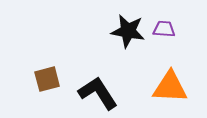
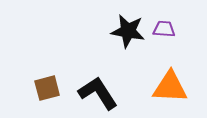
brown square: moved 9 px down
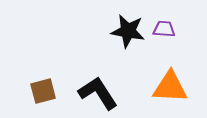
brown square: moved 4 px left, 3 px down
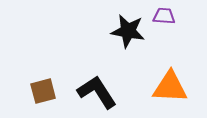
purple trapezoid: moved 13 px up
black L-shape: moved 1 px left, 1 px up
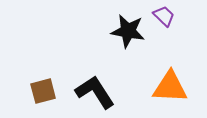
purple trapezoid: rotated 40 degrees clockwise
black L-shape: moved 2 px left
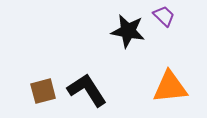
orange triangle: rotated 9 degrees counterclockwise
black L-shape: moved 8 px left, 2 px up
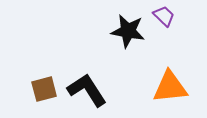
brown square: moved 1 px right, 2 px up
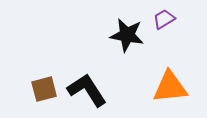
purple trapezoid: moved 3 px down; rotated 75 degrees counterclockwise
black star: moved 1 px left, 4 px down
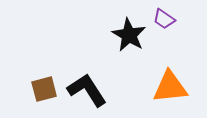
purple trapezoid: rotated 115 degrees counterclockwise
black star: moved 2 px right; rotated 20 degrees clockwise
